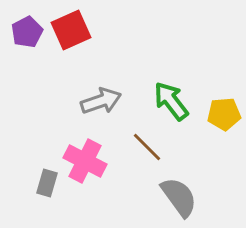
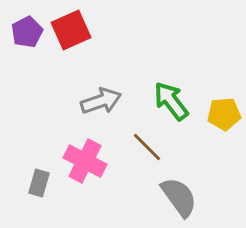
gray rectangle: moved 8 px left
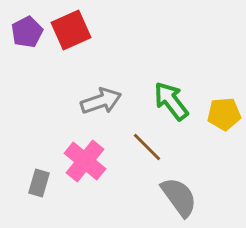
pink cross: rotated 12 degrees clockwise
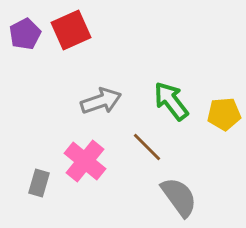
purple pentagon: moved 2 px left, 2 px down
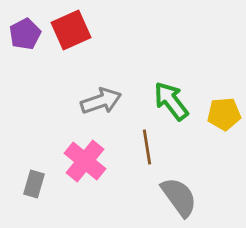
brown line: rotated 36 degrees clockwise
gray rectangle: moved 5 px left, 1 px down
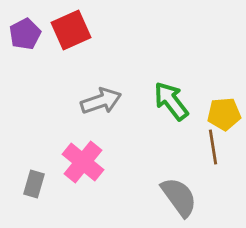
brown line: moved 66 px right
pink cross: moved 2 px left, 1 px down
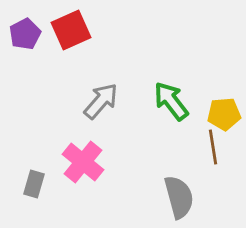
gray arrow: rotated 30 degrees counterclockwise
gray semicircle: rotated 21 degrees clockwise
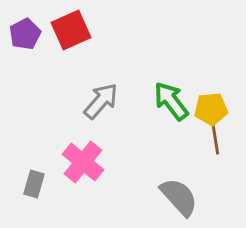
yellow pentagon: moved 13 px left, 5 px up
brown line: moved 2 px right, 10 px up
gray semicircle: rotated 27 degrees counterclockwise
